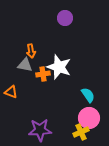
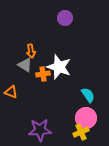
gray triangle: rotated 21 degrees clockwise
pink circle: moved 3 px left
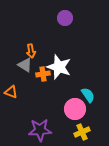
pink circle: moved 11 px left, 9 px up
yellow cross: moved 1 px right
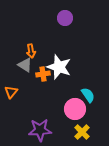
orange triangle: rotated 48 degrees clockwise
yellow cross: rotated 21 degrees counterclockwise
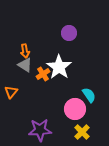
purple circle: moved 4 px right, 15 px down
orange arrow: moved 6 px left
white star: rotated 15 degrees clockwise
orange cross: rotated 24 degrees counterclockwise
cyan semicircle: moved 1 px right
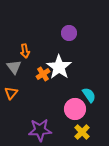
gray triangle: moved 11 px left, 2 px down; rotated 21 degrees clockwise
orange triangle: moved 1 px down
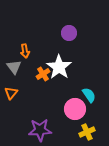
yellow cross: moved 5 px right; rotated 21 degrees clockwise
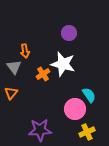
white star: moved 4 px right, 3 px up; rotated 20 degrees counterclockwise
